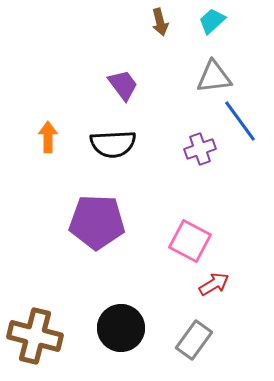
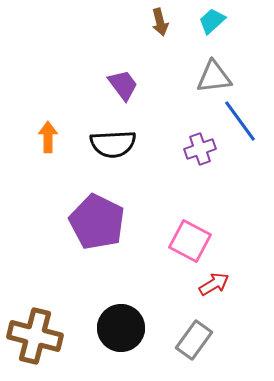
purple pentagon: rotated 24 degrees clockwise
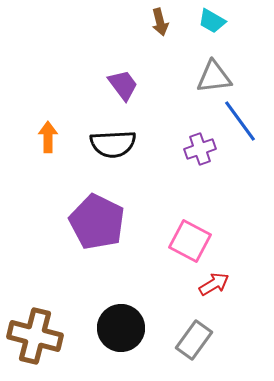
cyan trapezoid: rotated 108 degrees counterclockwise
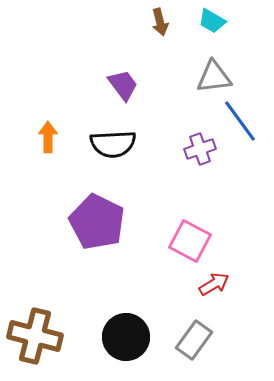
black circle: moved 5 px right, 9 px down
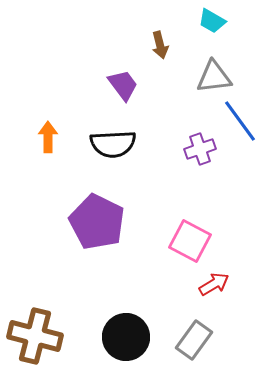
brown arrow: moved 23 px down
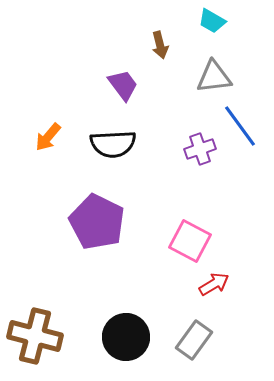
blue line: moved 5 px down
orange arrow: rotated 140 degrees counterclockwise
